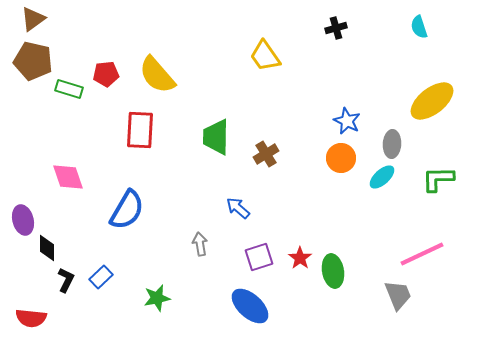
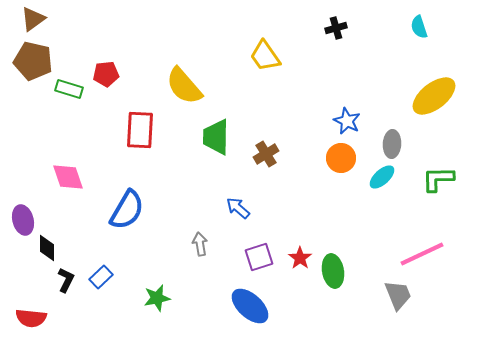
yellow semicircle: moved 27 px right, 11 px down
yellow ellipse: moved 2 px right, 5 px up
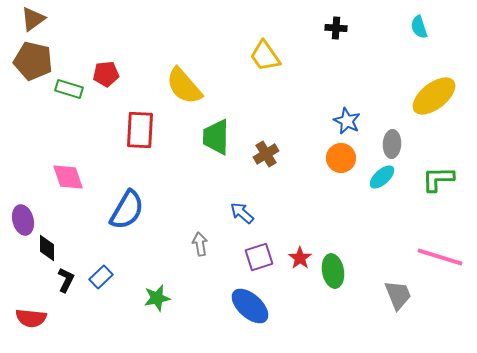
black cross: rotated 20 degrees clockwise
blue arrow: moved 4 px right, 5 px down
pink line: moved 18 px right, 3 px down; rotated 42 degrees clockwise
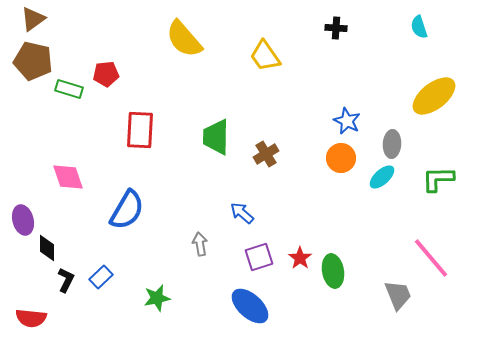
yellow semicircle: moved 47 px up
pink line: moved 9 px left, 1 px down; rotated 33 degrees clockwise
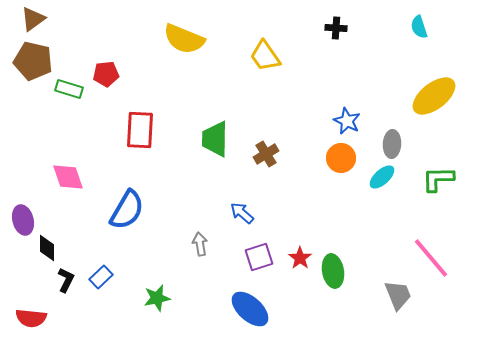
yellow semicircle: rotated 27 degrees counterclockwise
green trapezoid: moved 1 px left, 2 px down
blue ellipse: moved 3 px down
